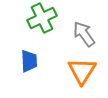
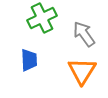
blue trapezoid: moved 1 px up
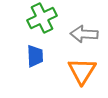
gray arrow: rotated 52 degrees counterclockwise
blue trapezoid: moved 6 px right, 4 px up
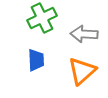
blue trapezoid: moved 1 px right, 4 px down
orange triangle: rotated 16 degrees clockwise
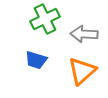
green cross: moved 3 px right, 1 px down
blue trapezoid: rotated 110 degrees clockwise
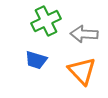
green cross: moved 1 px right, 2 px down
orange triangle: rotated 32 degrees counterclockwise
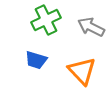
green cross: moved 1 px up
gray arrow: moved 7 px right, 7 px up; rotated 24 degrees clockwise
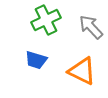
gray arrow: rotated 20 degrees clockwise
orange triangle: rotated 20 degrees counterclockwise
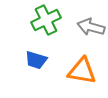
gray arrow: rotated 32 degrees counterclockwise
orange triangle: rotated 16 degrees counterclockwise
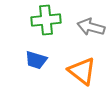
green cross: rotated 20 degrees clockwise
orange triangle: rotated 28 degrees clockwise
